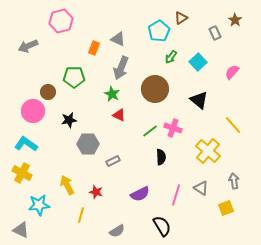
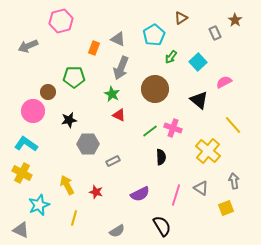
cyan pentagon at (159, 31): moved 5 px left, 4 px down
pink semicircle at (232, 72): moved 8 px left, 10 px down; rotated 21 degrees clockwise
cyan star at (39, 205): rotated 15 degrees counterclockwise
yellow line at (81, 215): moved 7 px left, 3 px down
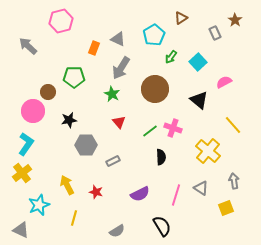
gray arrow at (28, 46): rotated 66 degrees clockwise
gray arrow at (121, 68): rotated 10 degrees clockwise
red triangle at (119, 115): moved 7 px down; rotated 24 degrees clockwise
cyan L-shape at (26, 144): rotated 90 degrees clockwise
gray hexagon at (88, 144): moved 2 px left, 1 px down
yellow cross at (22, 173): rotated 24 degrees clockwise
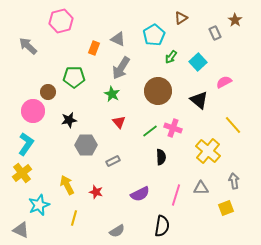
brown circle at (155, 89): moved 3 px right, 2 px down
gray triangle at (201, 188): rotated 35 degrees counterclockwise
black semicircle at (162, 226): rotated 40 degrees clockwise
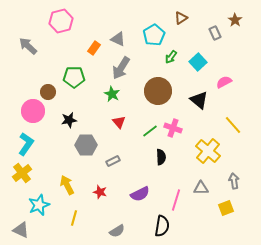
orange rectangle at (94, 48): rotated 16 degrees clockwise
red star at (96, 192): moved 4 px right
pink line at (176, 195): moved 5 px down
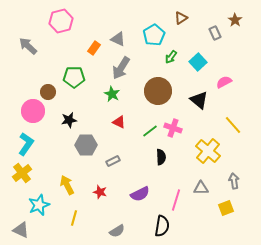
red triangle at (119, 122): rotated 24 degrees counterclockwise
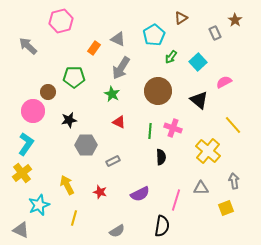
green line at (150, 131): rotated 49 degrees counterclockwise
